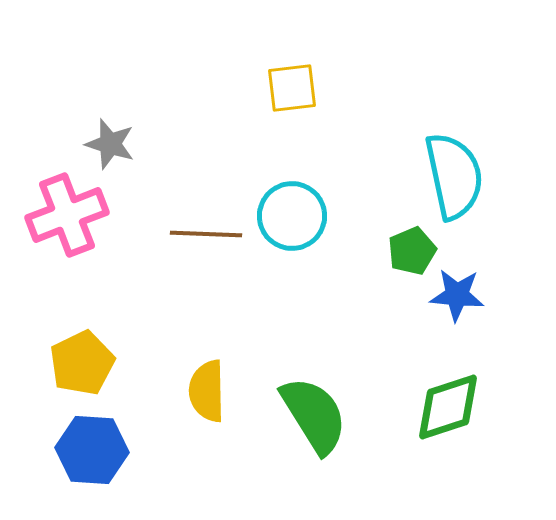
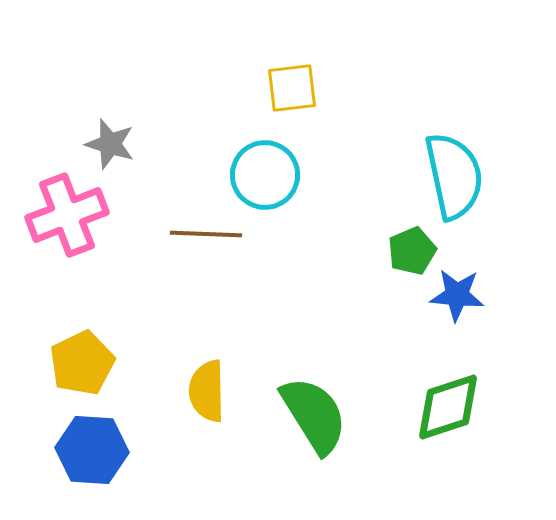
cyan circle: moved 27 px left, 41 px up
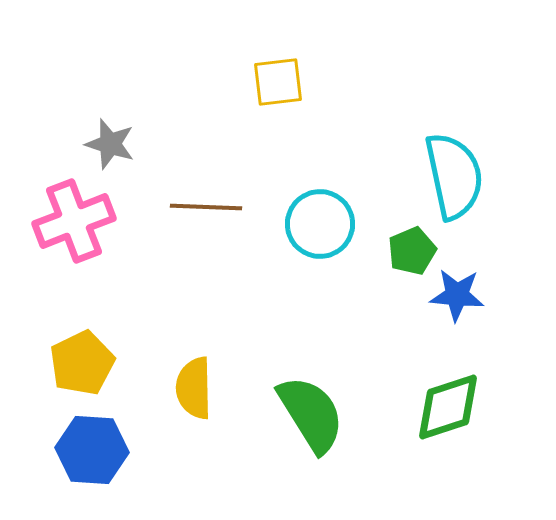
yellow square: moved 14 px left, 6 px up
cyan circle: moved 55 px right, 49 px down
pink cross: moved 7 px right, 6 px down
brown line: moved 27 px up
yellow semicircle: moved 13 px left, 3 px up
green semicircle: moved 3 px left, 1 px up
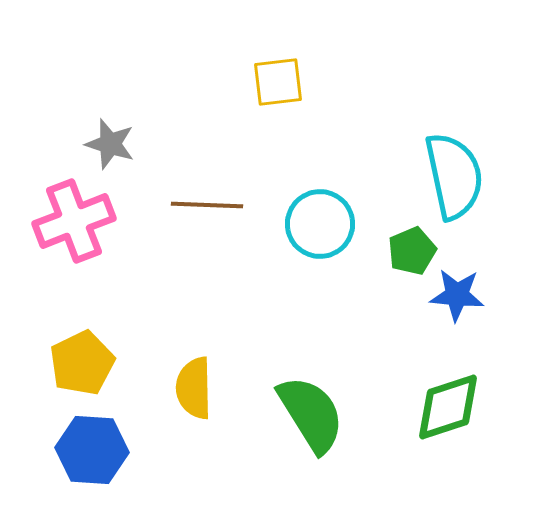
brown line: moved 1 px right, 2 px up
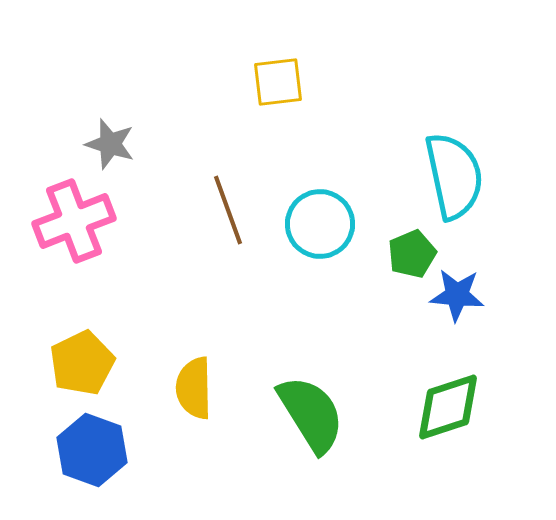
brown line: moved 21 px right, 5 px down; rotated 68 degrees clockwise
green pentagon: moved 3 px down
blue hexagon: rotated 16 degrees clockwise
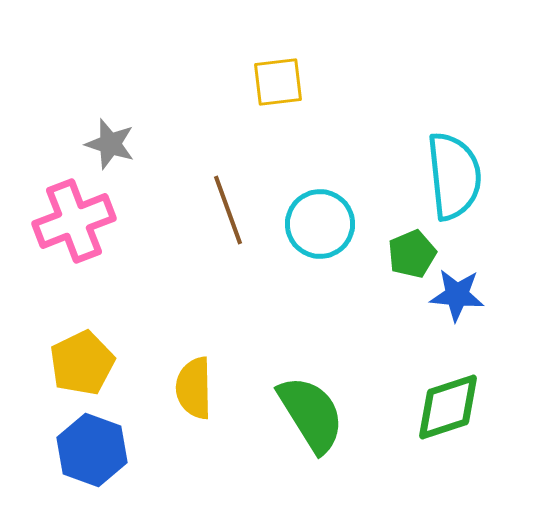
cyan semicircle: rotated 6 degrees clockwise
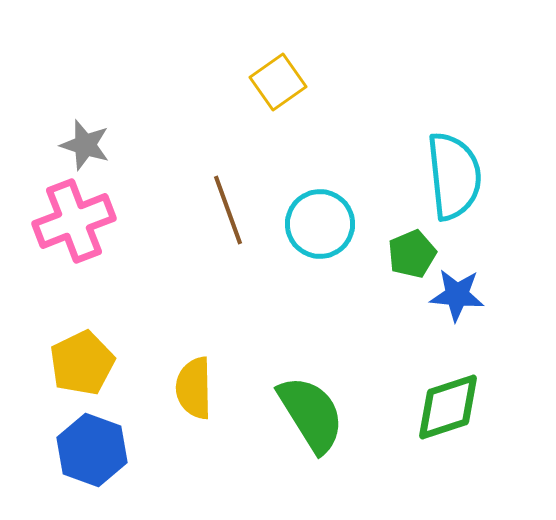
yellow square: rotated 28 degrees counterclockwise
gray star: moved 25 px left, 1 px down
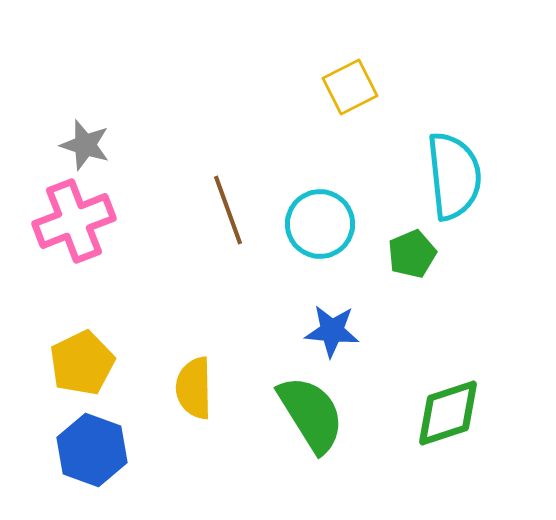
yellow square: moved 72 px right, 5 px down; rotated 8 degrees clockwise
blue star: moved 125 px left, 36 px down
green diamond: moved 6 px down
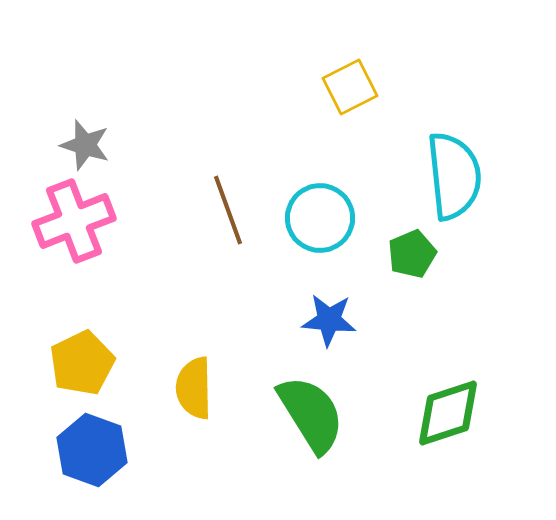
cyan circle: moved 6 px up
blue star: moved 3 px left, 11 px up
